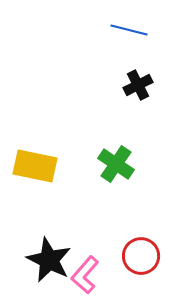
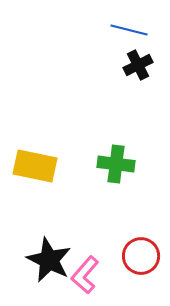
black cross: moved 20 px up
green cross: rotated 27 degrees counterclockwise
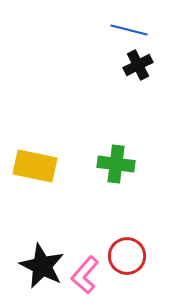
red circle: moved 14 px left
black star: moved 7 px left, 6 px down
